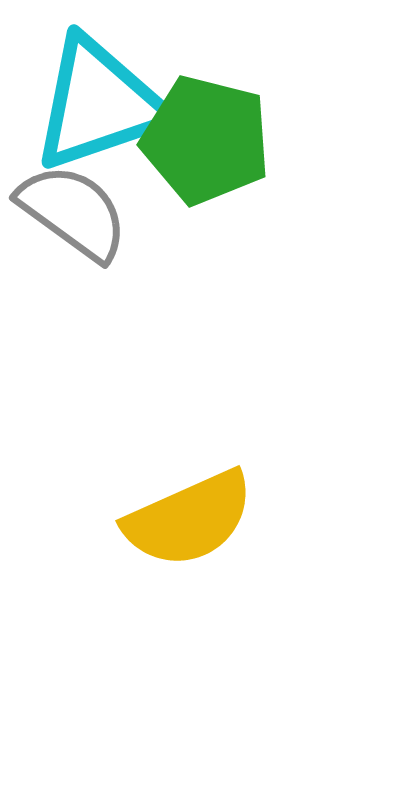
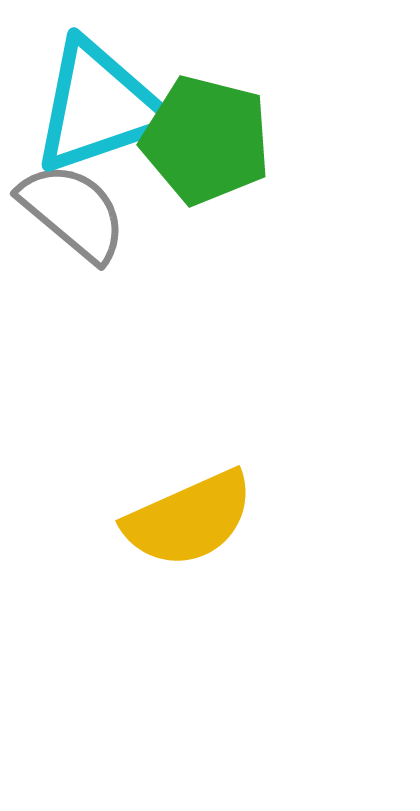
cyan triangle: moved 3 px down
gray semicircle: rotated 4 degrees clockwise
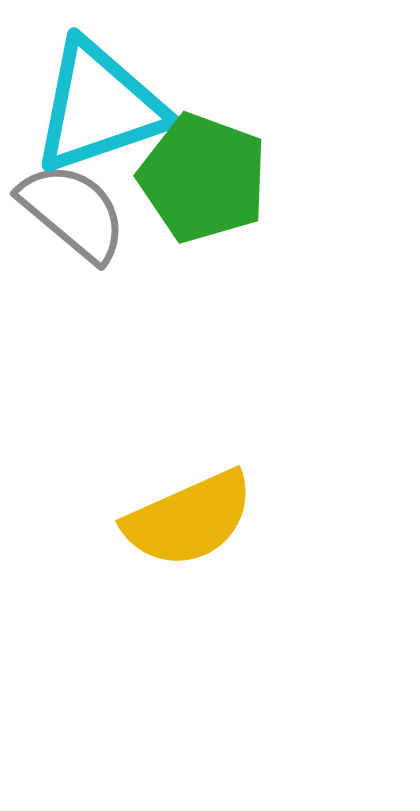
green pentagon: moved 3 px left, 38 px down; rotated 6 degrees clockwise
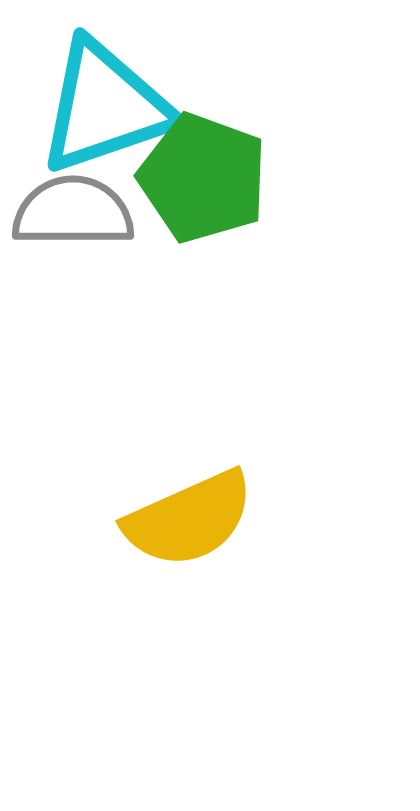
cyan triangle: moved 6 px right
gray semicircle: rotated 40 degrees counterclockwise
